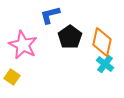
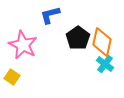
black pentagon: moved 8 px right, 1 px down
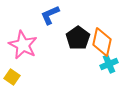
blue L-shape: rotated 10 degrees counterclockwise
cyan cross: moved 4 px right; rotated 30 degrees clockwise
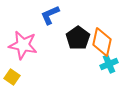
pink star: rotated 16 degrees counterclockwise
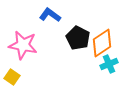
blue L-shape: rotated 60 degrees clockwise
black pentagon: rotated 10 degrees counterclockwise
orange diamond: moved 1 px down; rotated 44 degrees clockwise
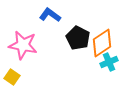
cyan cross: moved 2 px up
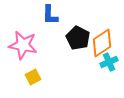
blue L-shape: rotated 125 degrees counterclockwise
yellow square: moved 21 px right; rotated 28 degrees clockwise
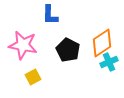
black pentagon: moved 10 px left, 12 px down
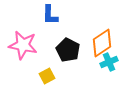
yellow square: moved 14 px right, 1 px up
